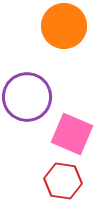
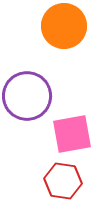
purple circle: moved 1 px up
pink square: rotated 33 degrees counterclockwise
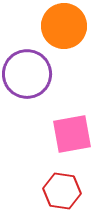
purple circle: moved 22 px up
red hexagon: moved 1 px left, 10 px down
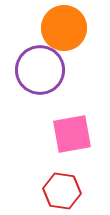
orange circle: moved 2 px down
purple circle: moved 13 px right, 4 px up
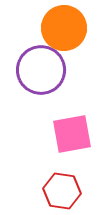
purple circle: moved 1 px right
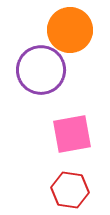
orange circle: moved 6 px right, 2 px down
red hexagon: moved 8 px right, 1 px up
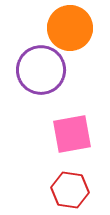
orange circle: moved 2 px up
